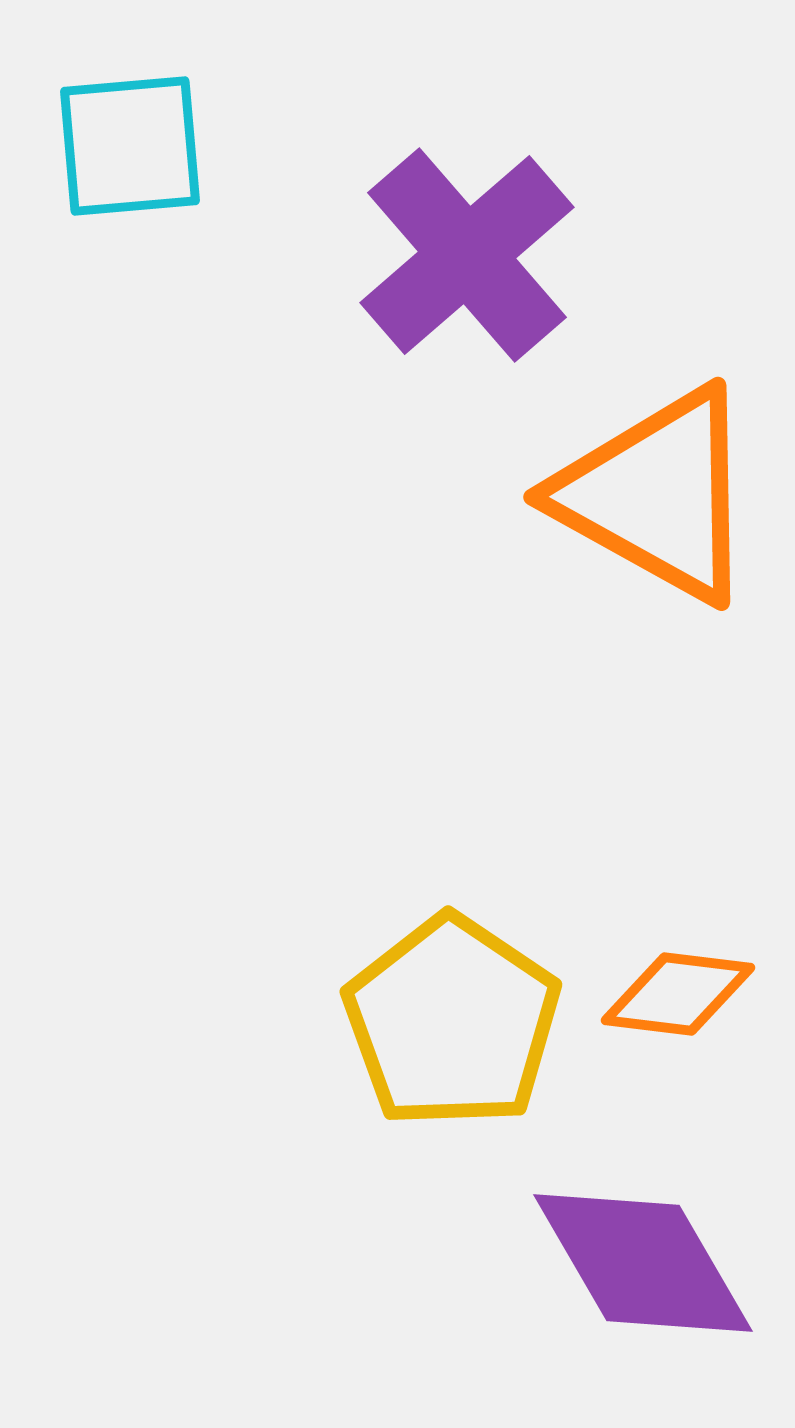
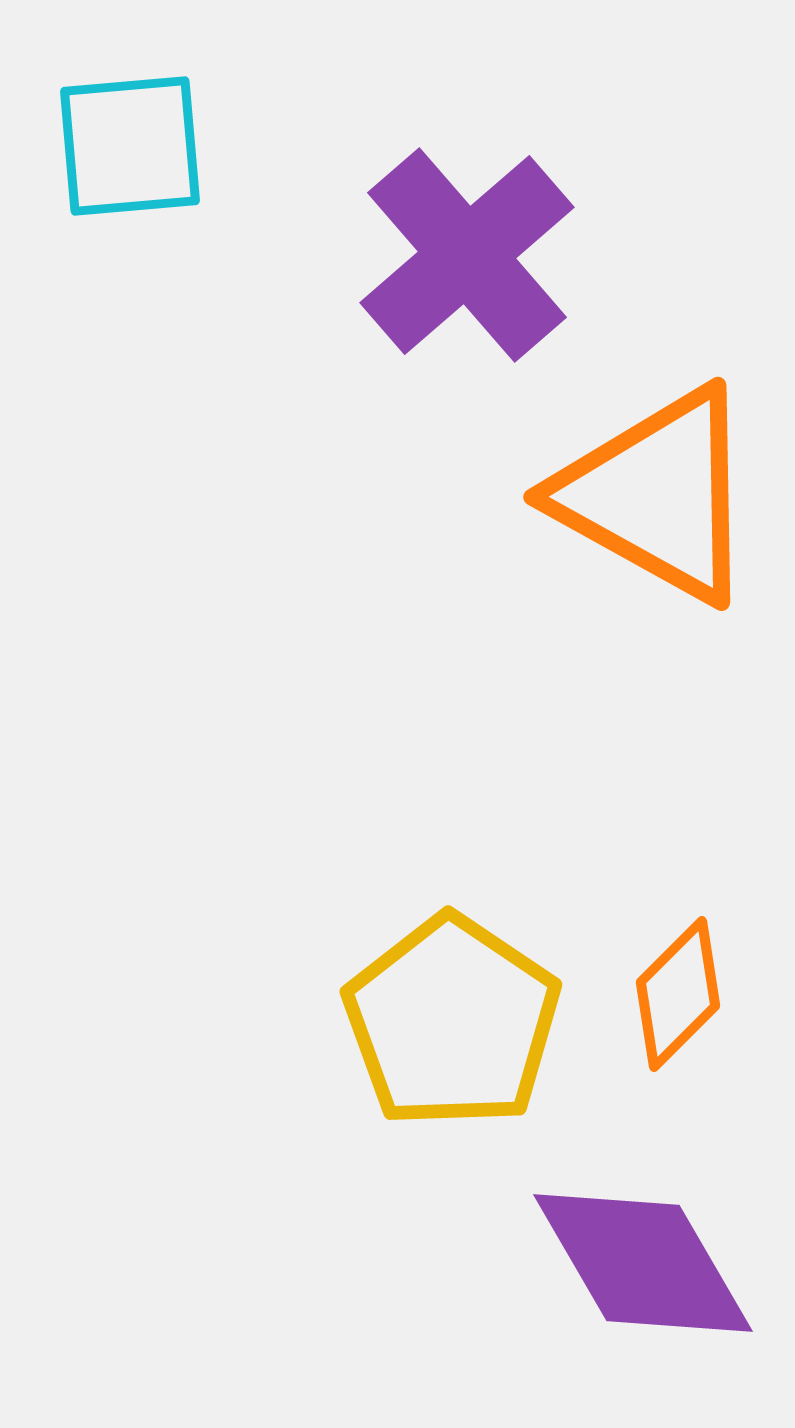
orange diamond: rotated 52 degrees counterclockwise
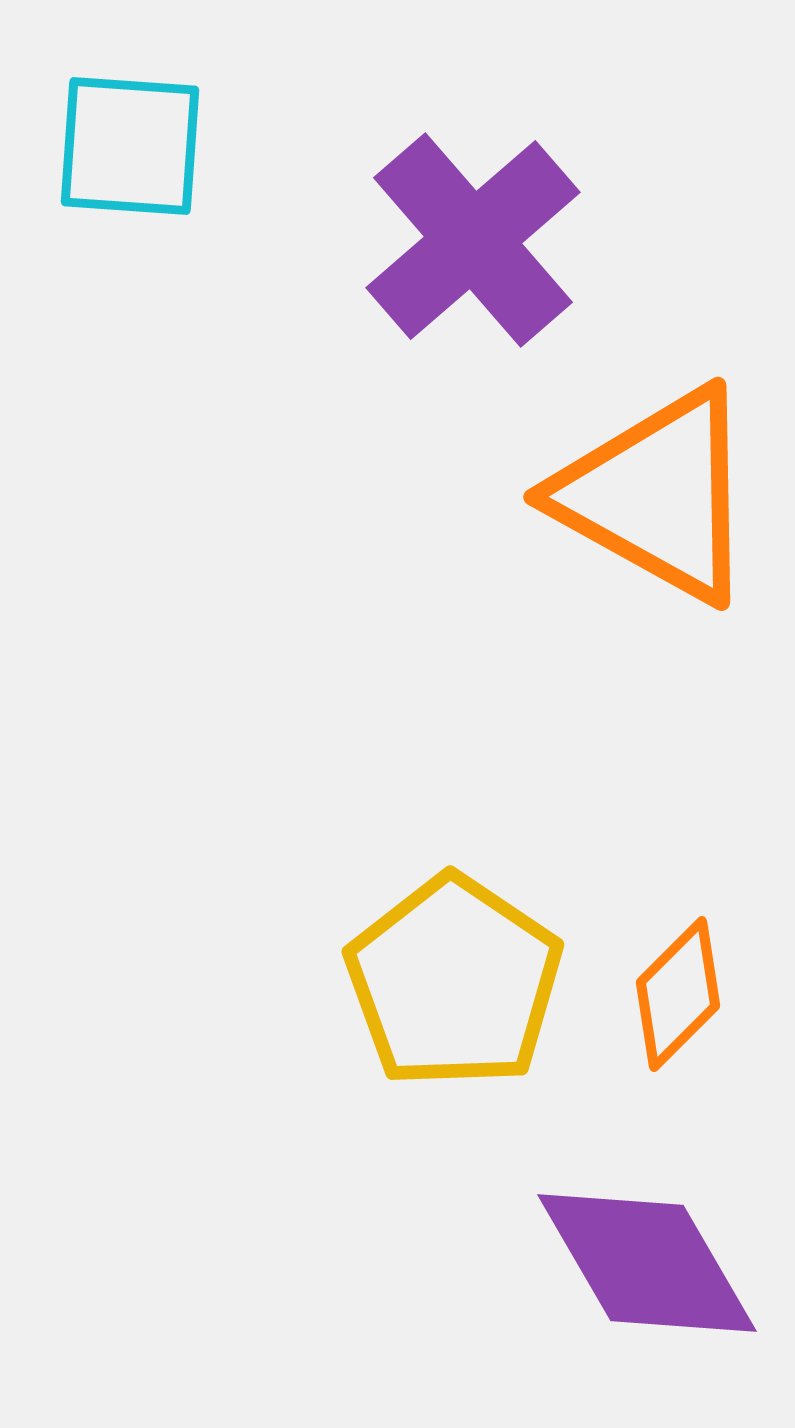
cyan square: rotated 9 degrees clockwise
purple cross: moved 6 px right, 15 px up
yellow pentagon: moved 2 px right, 40 px up
purple diamond: moved 4 px right
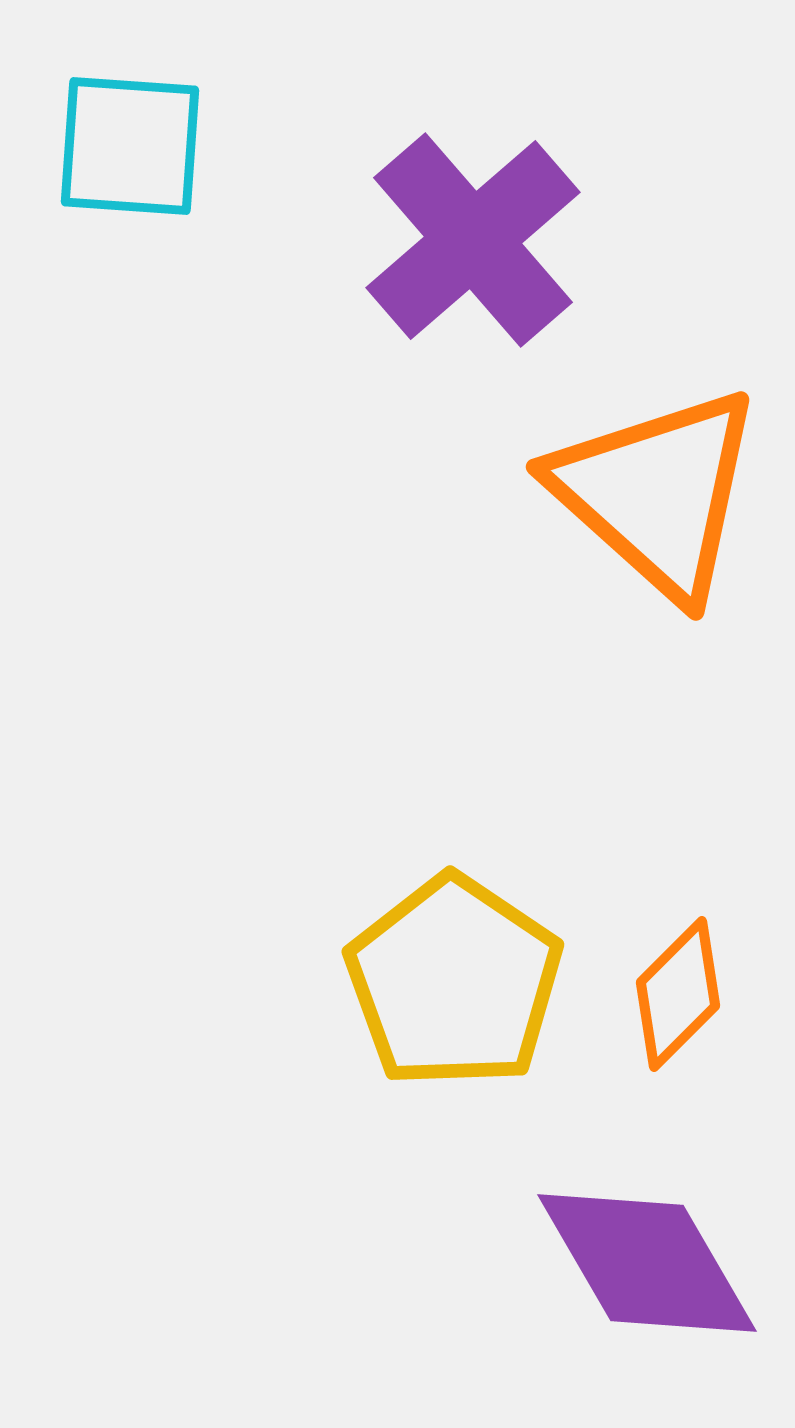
orange triangle: moved 2 px up; rotated 13 degrees clockwise
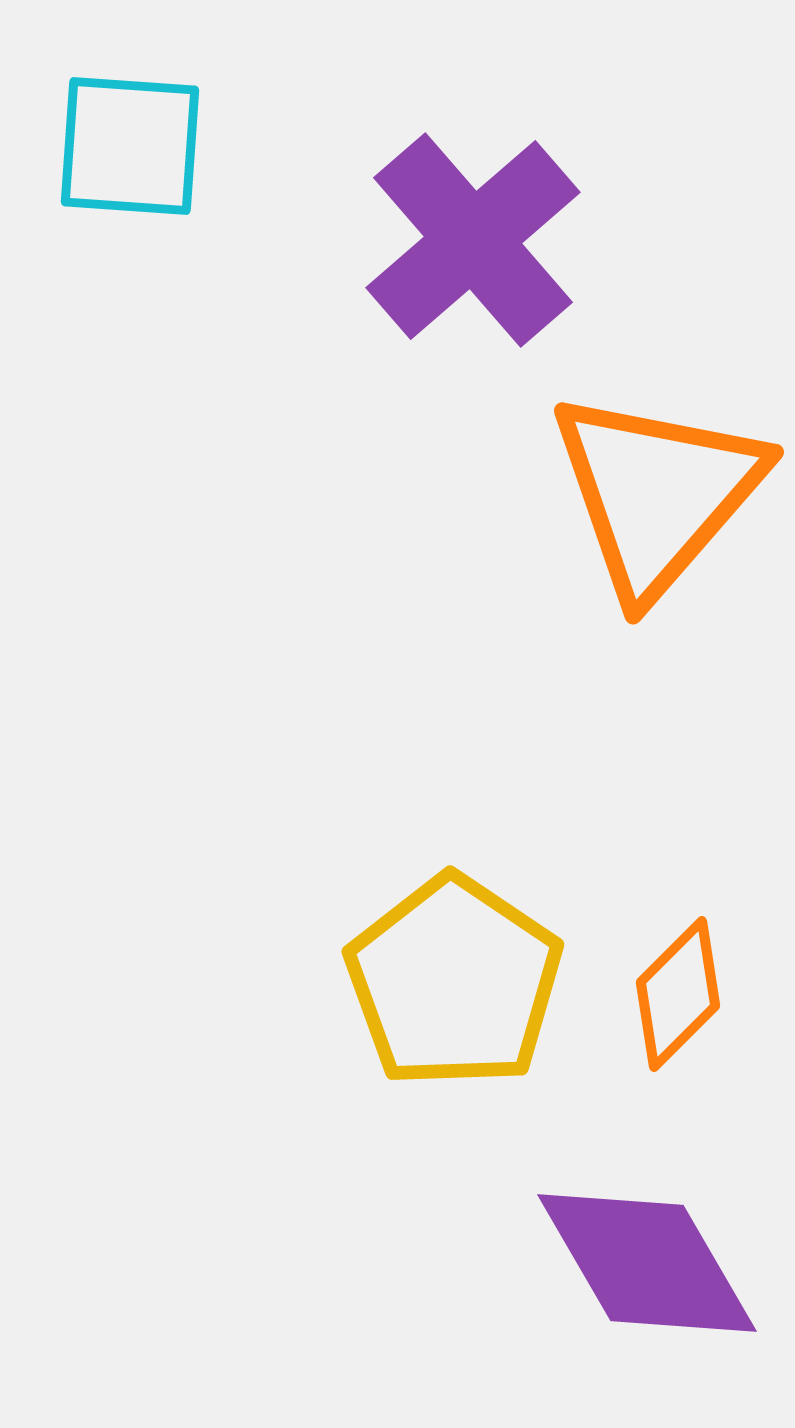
orange triangle: rotated 29 degrees clockwise
